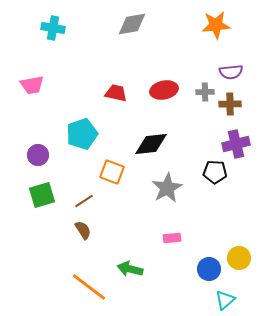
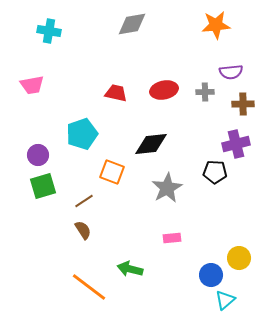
cyan cross: moved 4 px left, 3 px down
brown cross: moved 13 px right
green square: moved 1 px right, 9 px up
blue circle: moved 2 px right, 6 px down
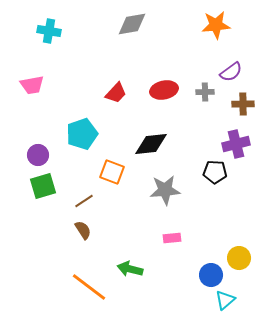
purple semicircle: rotated 30 degrees counterclockwise
red trapezoid: rotated 120 degrees clockwise
gray star: moved 2 px left, 2 px down; rotated 24 degrees clockwise
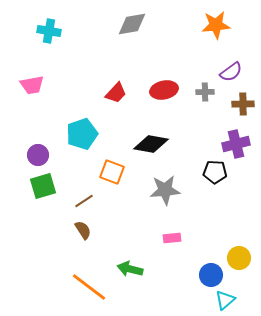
black diamond: rotated 16 degrees clockwise
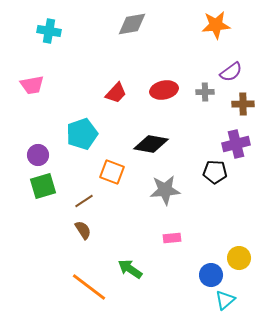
green arrow: rotated 20 degrees clockwise
